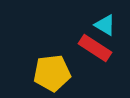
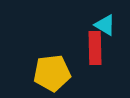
red rectangle: rotated 56 degrees clockwise
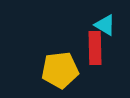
yellow pentagon: moved 8 px right, 3 px up
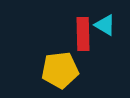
red rectangle: moved 12 px left, 14 px up
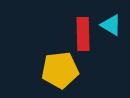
cyan triangle: moved 6 px right
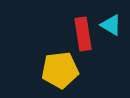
red rectangle: rotated 8 degrees counterclockwise
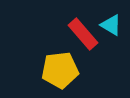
red rectangle: rotated 32 degrees counterclockwise
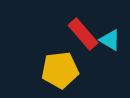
cyan triangle: moved 1 px left, 15 px down
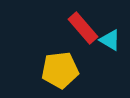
red rectangle: moved 6 px up
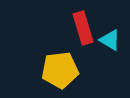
red rectangle: rotated 24 degrees clockwise
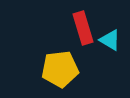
yellow pentagon: moved 1 px up
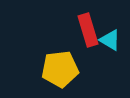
red rectangle: moved 5 px right, 2 px down
